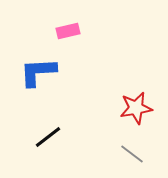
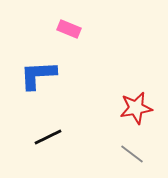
pink rectangle: moved 1 px right, 2 px up; rotated 35 degrees clockwise
blue L-shape: moved 3 px down
black line: rotated 12 degrees clockwise
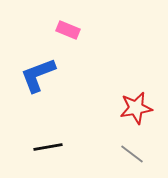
pink rectangle: moved 1 px left, 1 px down
blue L-shape: rotated 18 degrees counterclockwise
black line: moved 10 px down; rotated 16 degrees clockwise
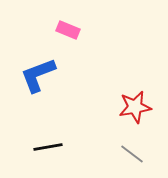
red star: moved 1 px left, 1 px up
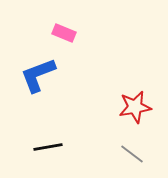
pink rectangle: moved 4 px left, 3 px down
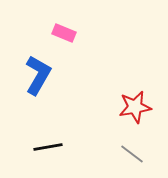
blue L-shape: rotated 141 degrees clockwise
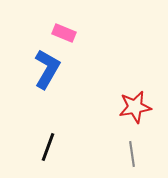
blue L-shape: moved 9 px right, 6 px up
black line: rotated 60 degrees counterclockwise
gray line: rotated 45 degrees clockwise
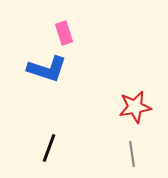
pink rectangle: rotated 50 degrees clockwise
blue L-shape: rotated 78 degrees clockwise
black line: moved 1 px right, 1 px down
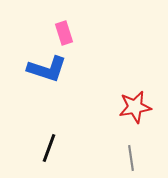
gray line: moved 1 px left, 4 px down
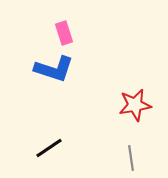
blue L-shape: moved 7 px right
red star: moved 2 px up
black line: rotated 36 degrees clockwise
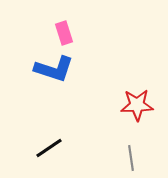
red star: moved 2 px right; rotated 8 degrees clockwise
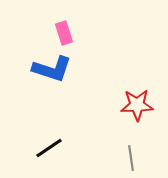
blue L-shape: moved 2 px left
